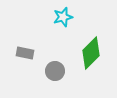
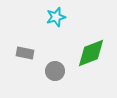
cyan star: moved 7 px left
green diamond: rotated 24 degrees clockwise
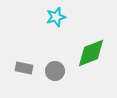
gray rectangle: moved 1 px left, 15 px down
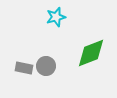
gray circle: moved 9 px left, 5 px up
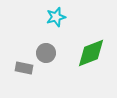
gray circle: moved 13 px up
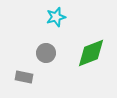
gray rectangle: moved 9 px down
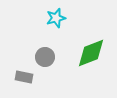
cyan star: moved 1 px down
gray circle: moved 1 px left, 4 px down
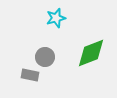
gray rectangle: moved 6 px right, 2 px up
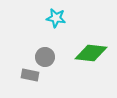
cyan star: rotated 24 degrees clockwise
green diamond: rotated 28 degrees clockwise
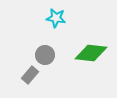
gray circle: moved 2 px up
gray rectangle: rotated 60 degrees counterclockwise
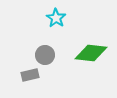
cyan star: rotated 24 degrees clockwise
gray rectangle: rotated 36 degrees clockwise
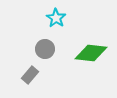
gray circle: moved 6 px up
gray rectangle: rotated 36 degrees counterclockwise
